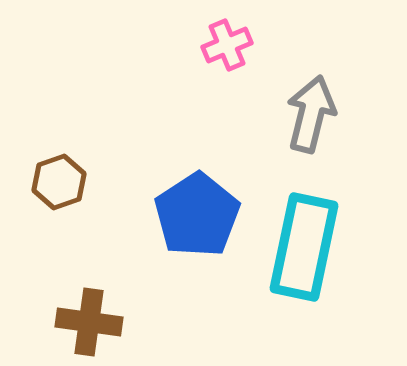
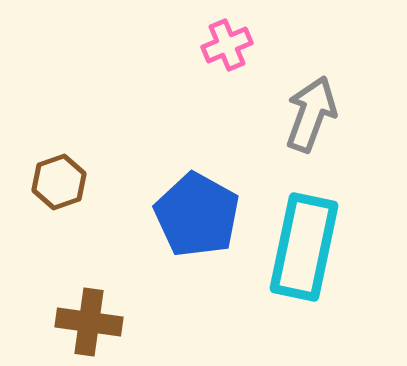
gray arrow: rotated 6 degrees clockwise
blue pentagon: rotated 10 degrees counterclockwise
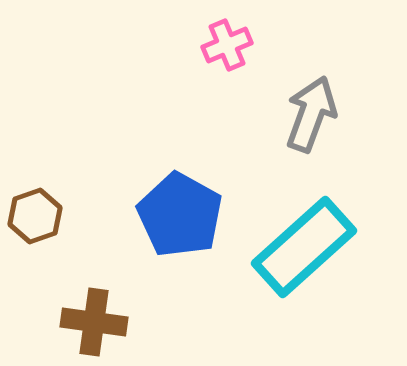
brown hexagon: moved 24 px left, 34 px down
blue pentagon: moved 17 px left
cyan rectangle: rotated 36 degrees clockwise
brown cross: moved 5 px right
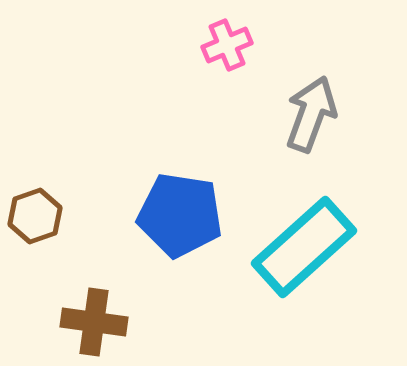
blue pentagon: rotated 20 degrees counterclockwise
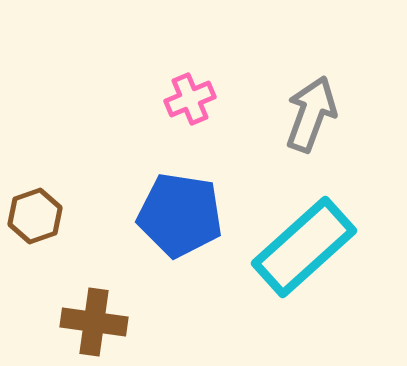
pink cross: moved 37 px left, 54 px down
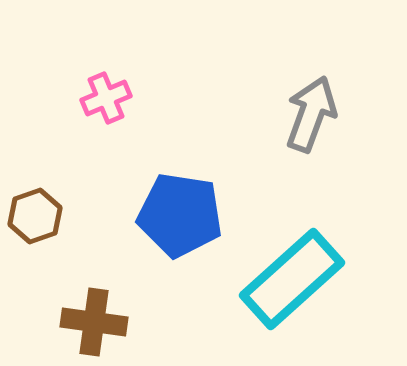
pink cross: moved 84 px left, 1 px up
cyan rectangle: moved 12 px left, 32 px down
